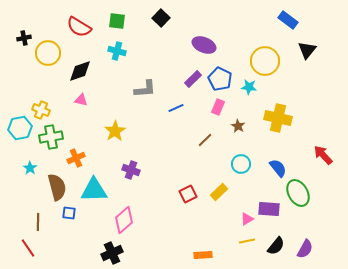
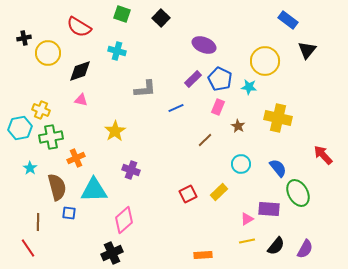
green square at (117, 21): moved 5 px right, 7 px up; rotated 12 degrees clockwise
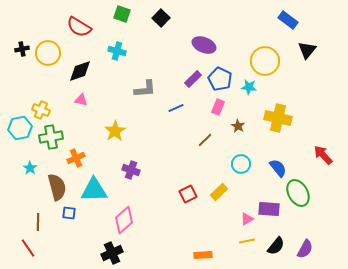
black cross at (24, 38): moved 2 px left, 11 px down
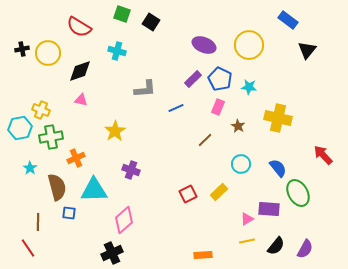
black square at (161, 18): moved 10 px left, 4 px down; rotated 12 degrees counterclockwise
yellow circle at (265, 61): moved 16 px left, 16 px up
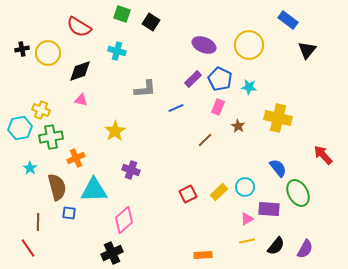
cyan circle at (241, 164): moved 4 px right, 23 px down
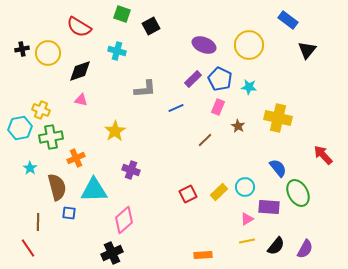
black square at (151, 22): moved 4 px down; rotated 30 degrees clockwise
purple rectangle at (269, 209): moved 2 px up
